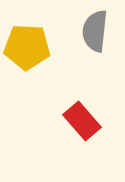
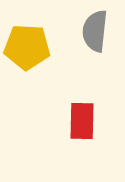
red rectangle: rotated 42 degrees clockwise
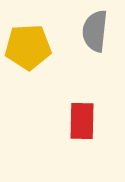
yellow pentagon: moved 1 px right; rotated 6 degrees counterclockwise
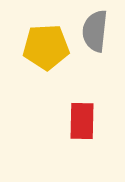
yellow pentagon: moved 18 px right
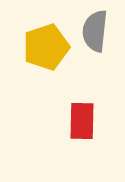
yellow pentagon: rotated 15 degrees counterclockwise
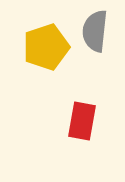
red rectangle: rotated 9 degrees clockwise
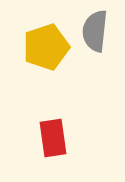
red rectangle: moved 29 px left, 17 px down; rotated 18 degrees counterclockwise
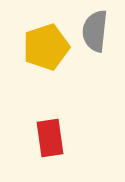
red rectangle: moved 3 px left
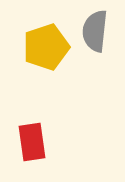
red rectangle: moved 18 px left, 4 px down
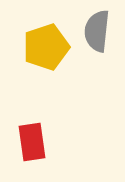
gray semicircle: moved 2 px right
